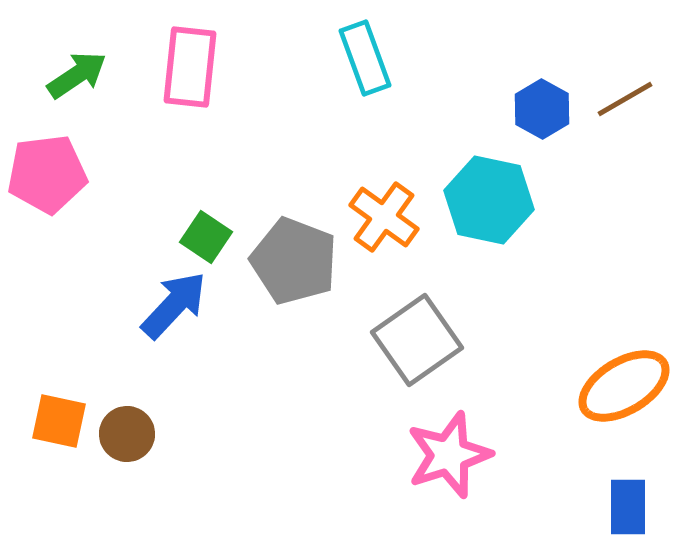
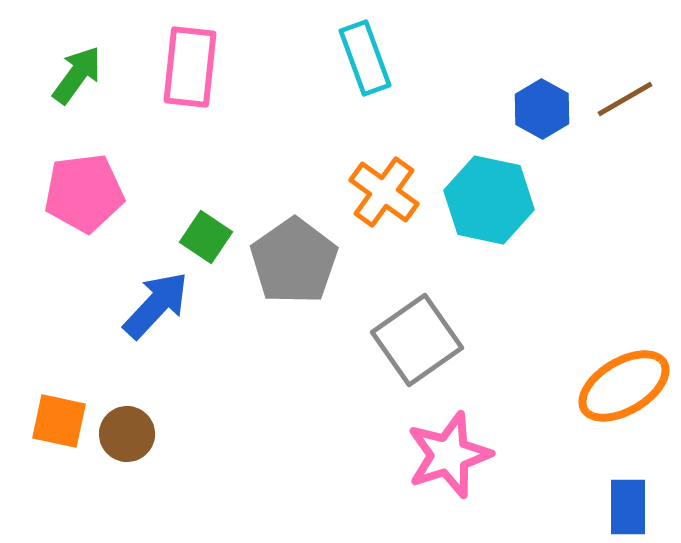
green arrow: rotated 20 degrees counterclockwise
pink pentagon: moved 37 px right, 19 px down
orange cross: moved 25 px up
gray pentagon: rotated 16 degrees clockwise
blue arrow: moved 18 px left
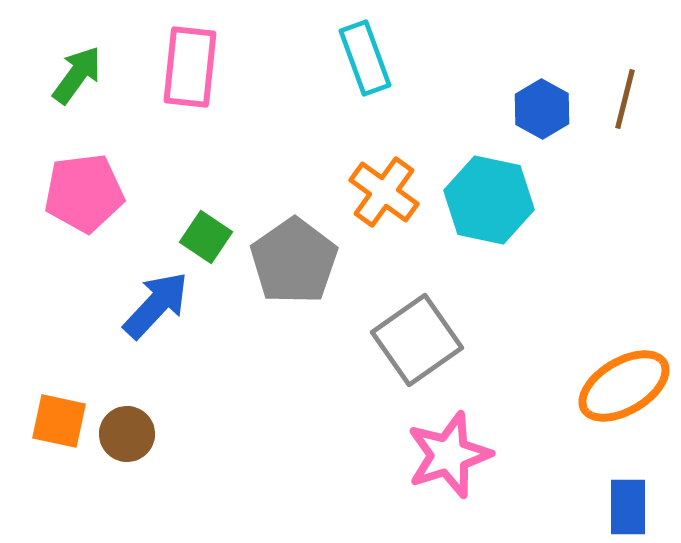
brown line: rotated 46 degrees counterclockwise
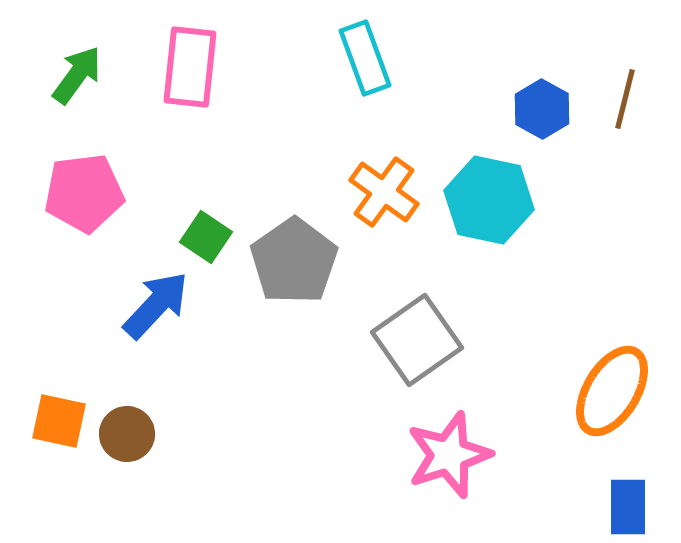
orange ellipse: moved 12 px left, 5 px down; rotated 28 degrees counterclockwise
